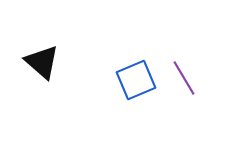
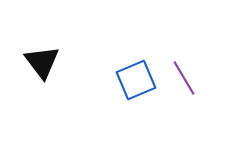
black triangle: rotated 12 degrees clockwise
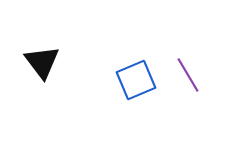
purple line: moved 4 px right, 3 px up
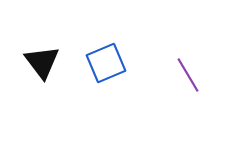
blue square: moved 30 px left, 17 px up
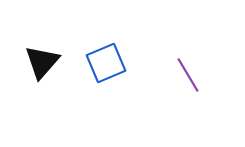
black triangle: rotated 18 degrees clockwise
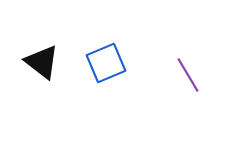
black triangle: rotated 33 degrees counterclockwise
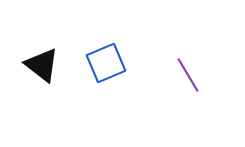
black triangle: moved 3 px down
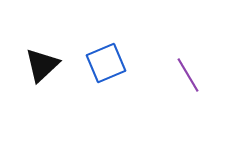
black triangle: rotated 39 degrees clockwise
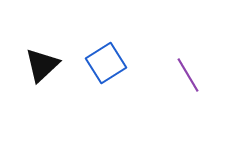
blue square: rotated 9 degrees counterclockwise
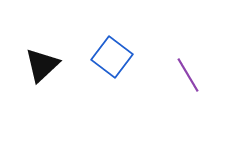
blue square: moved 6 px right, 6 px up; rotated 21 degrees counterclockwise
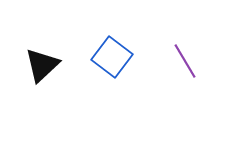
purple line: moved 3 px left, 14 px up
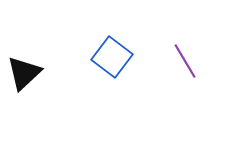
black triangle: moved 18 px left, 8 px down
